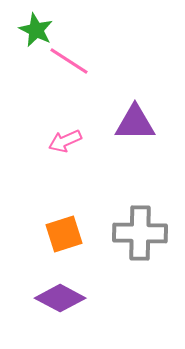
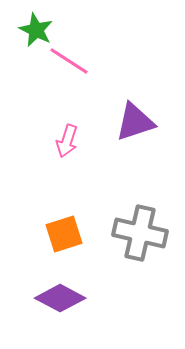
purple triangle: moved 1 px up; rotated 18 degrees counterclockwise
pink arrow: moved 2 px right; rotated 48 degrees counterclockwise
gray cross: rotated 12 degrees clockwise
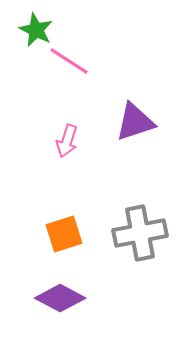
gray cross: rotated 24 degrees counterclockwise
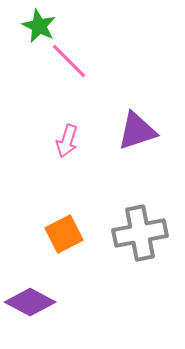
green star: moved 3 px right, 4 px up
pink line: rotated 12 degrees clockwise
purple triangle: moved 2 px right, 9 px down
orange square: rotated 9 degrees counterclockwise
purple diamond: moved 30 px left, 4 px down
